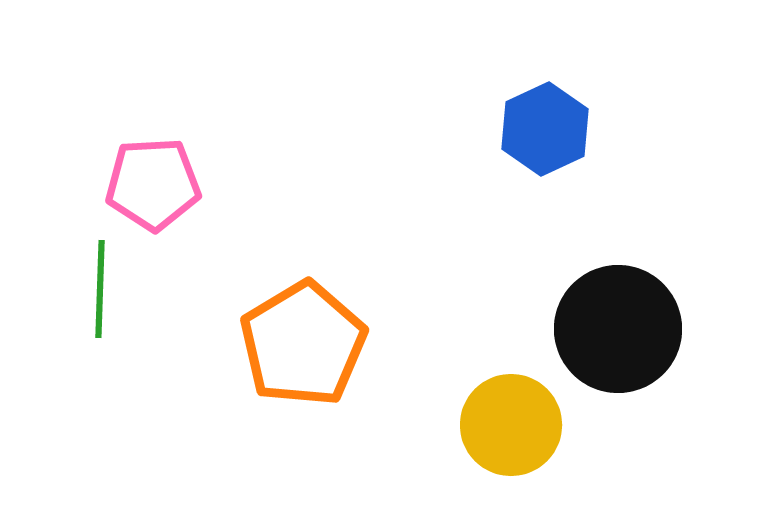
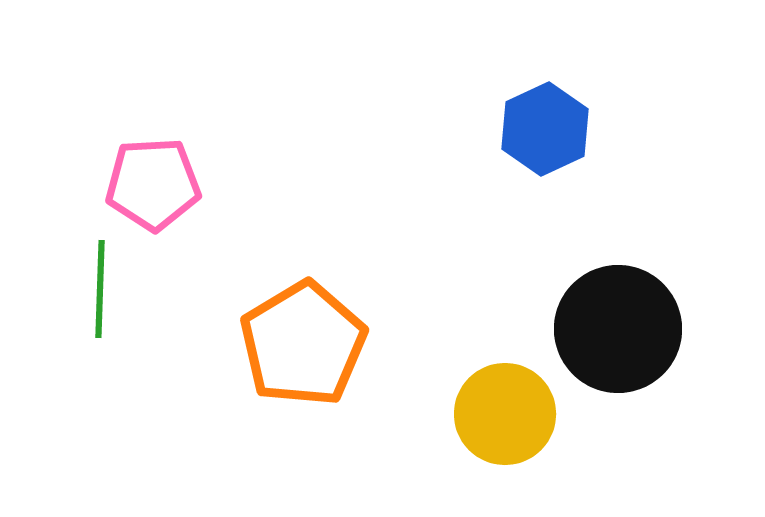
yellow circle: moved 6 px left, 11 px up
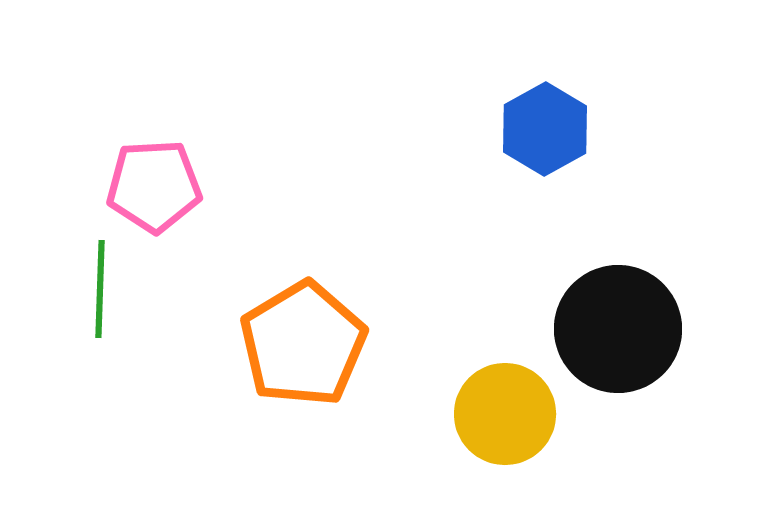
blue hexagon: rotated 4 degrees counterclockwise
pink pentagon: moved 1 px right, 2 px down
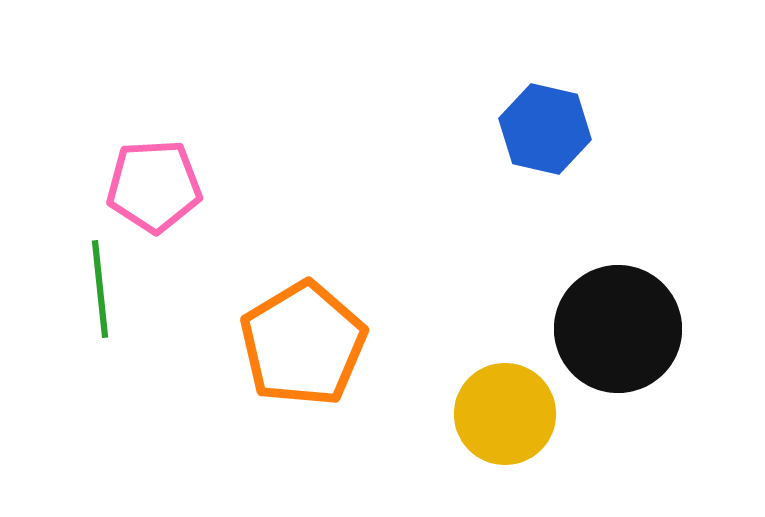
blue hexagon: rotated 18 degrees counterclockwise
green line: rotated 8 degrees counterclockwise
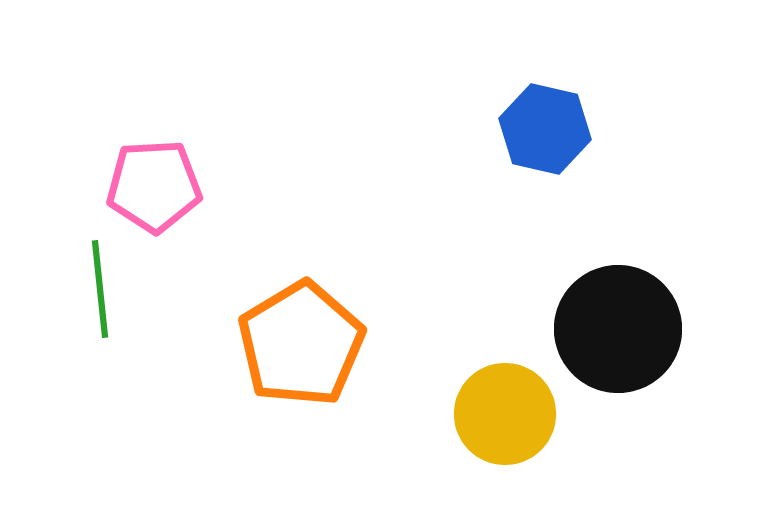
orange pentagon: moved 2 px left
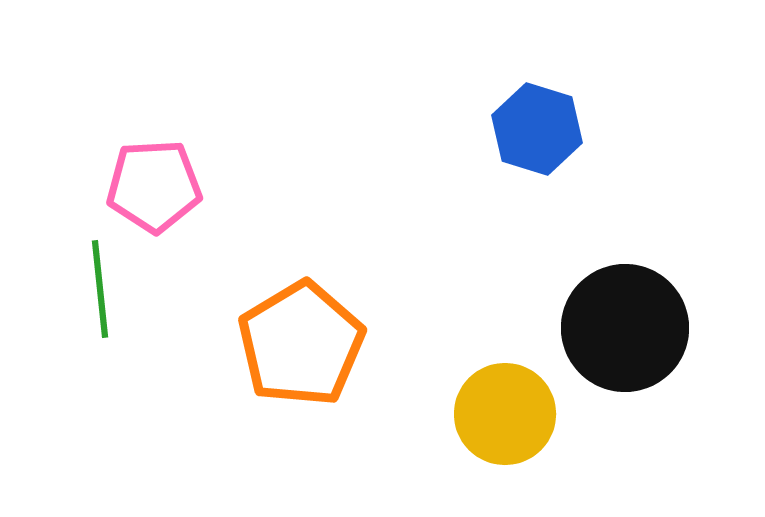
blue hexagon: moved 8 px left; rotated 4 degrees clockwise
black circle: moved 7 px right, 1 px up
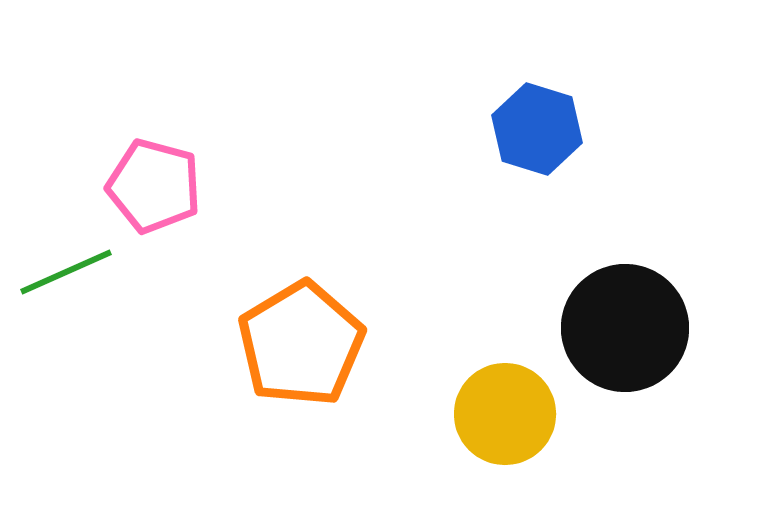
pink pentagon: rotated 18 degrees clockwise
green line: moved 34 px left, 17 px up; rotated 72 degrees clockwise
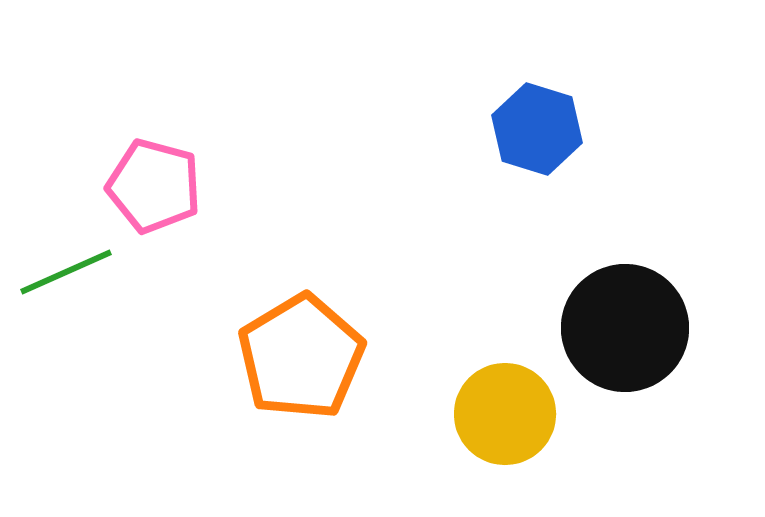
orange pentagon: moved 13 px down
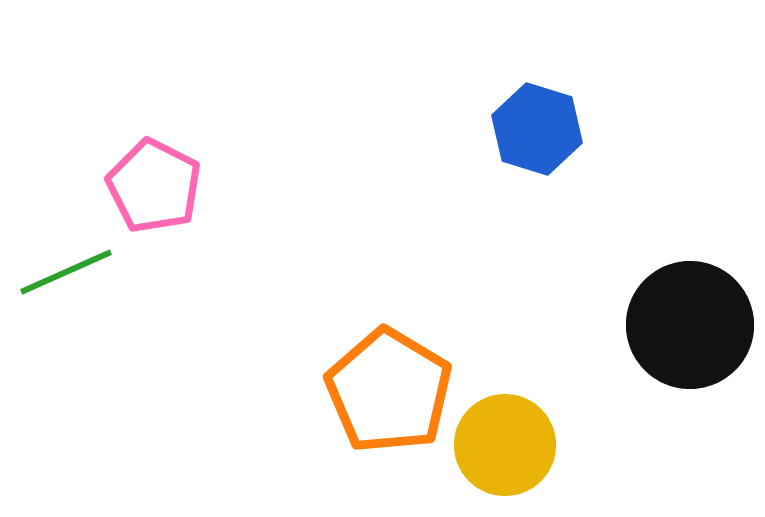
pink pentagon: rotated 12 degrees clockwise
black circle: moved 65 px right, 3 px up
orange pentagon: moved 88 px right, 34 px down; rotated 10 degrees counterclockwise
yellow circle: moved 31 px down
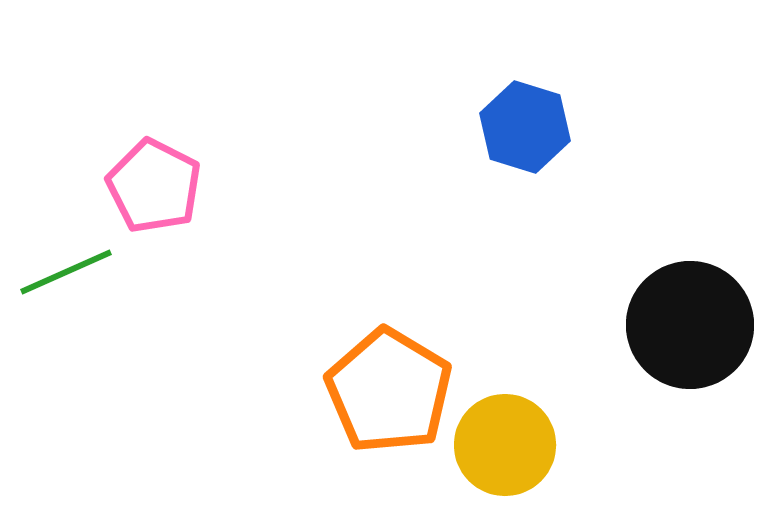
blue hexagon: moved 12 px left, 2 px up
